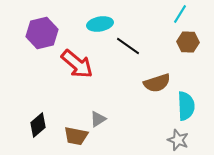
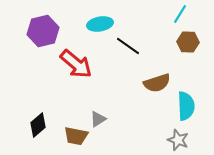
purple hexagon: moved 1 px right, 2 px up
red arrow: moved 1 px left
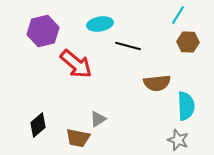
cyan line: moved 2 px left, 1 px down
black line: rotated 20 degrees counterclockwise
brown semicircle: rotated 12 degrees clockwise
brown trapezoid: moved 2 px right, 2 px down
